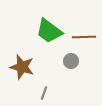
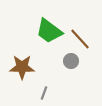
brown line: moved 4 px left, 2 px down; rotated 50 degrees clockwise
brown star: rotated 15 degrees counterclockwise
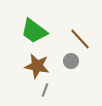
green trapezoid: moved 15 px left
brown star: moved 15 px right, 1 px up; rotated 10 degrees clockwise
gray line: moved 1 px right, 3 px up
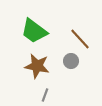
gray line: moved 5 px down
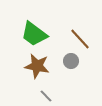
green trapezoid: moved 3 px down
gray line: moved 1 px right, 1 px down; rotated 64 degrees counterclockwise
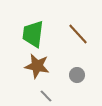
green trapezoid: moved 1 px left; rotated 60 degrees clockwise
brown line: moved 2 px left, 5 px up
gray circle: moved 6 px right, 14 px down
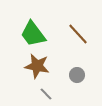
green trapezoid: rotated 44 degrees counterclockwise
gray line: moved 2 px up
